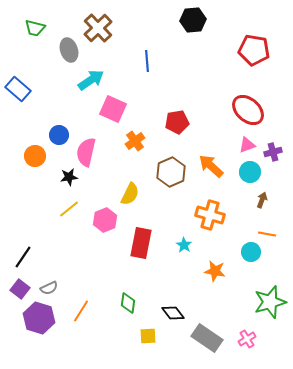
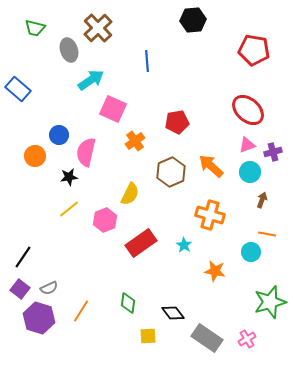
red rectangle at (141, 243): rotated 44 degrees clockwise
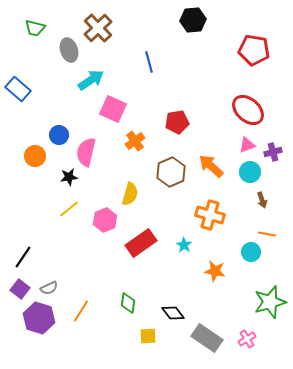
blue line at (147, 61): moved 2 px right, 1 px down; rotated 10 degrees counterclockwise
yellow semicircle at (130, 194): rotated 10 degrees counterclockwise
brown arrow at (262, 200): rotated 140 degrees clockwise
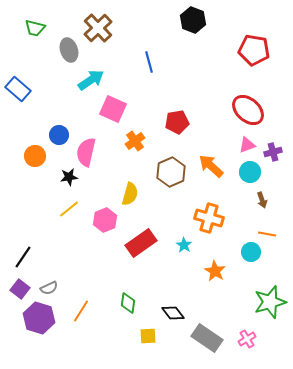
black hexagon at (193, 20): rotated 25 degrees clockwise
orange cross at (210, 215): moved 1 px left, 3 px down
orange star at (215, 271): rotated 20 degrees clockwise
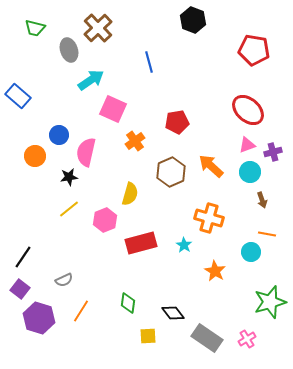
blue rectangle at (18, 89): moved 7 px down
red rectangle at (141, 243): rotated 20 degrees clockwise
gray semicircle at (49, 288): moved 15 px right, 8 px up
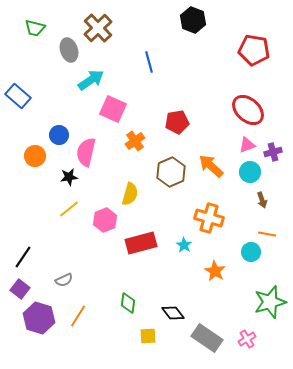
orange line at (81, 311): moved 3 px left, 5 px down
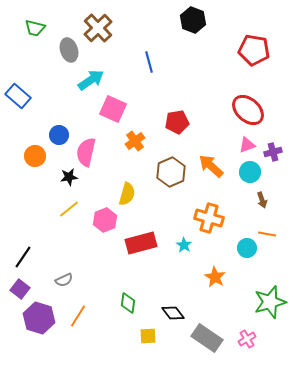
yellow semicircle at (130, 194): moved 3 px left
cyan circle at (251, 252): moved 4 px left, 4 px up
orange star at (215, 271): moved 6 px down
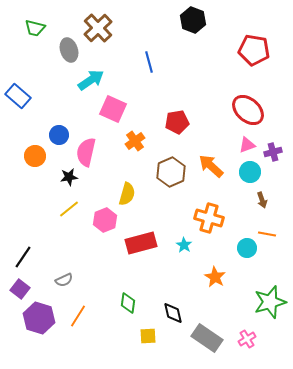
black diamond at (173, 313): rotated 25 degrees clockwise
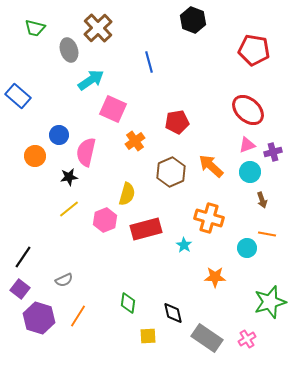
red rectangle at (141, 243): moved 5 px right, 14 px up
orange star at (215, 277): rotated 30 degrees counterclockwise
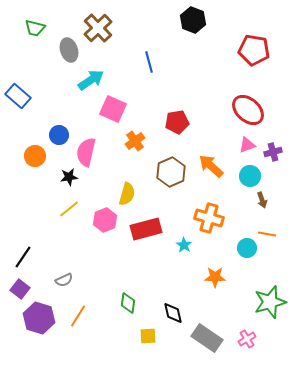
cyan circle at (250, 172): moved 4 px down
